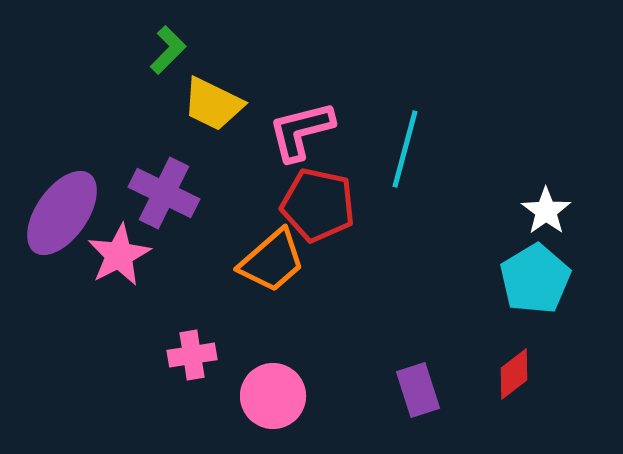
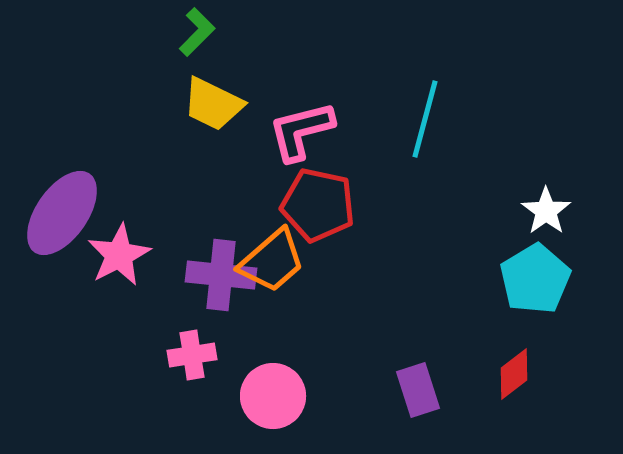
green L-shape: moved 29 px right, 18 px up
cyan line: moved 20 px right, 30 px up
purple cross: moved 57 px right, 82 px down; rotated 20 degrees counterclockwise
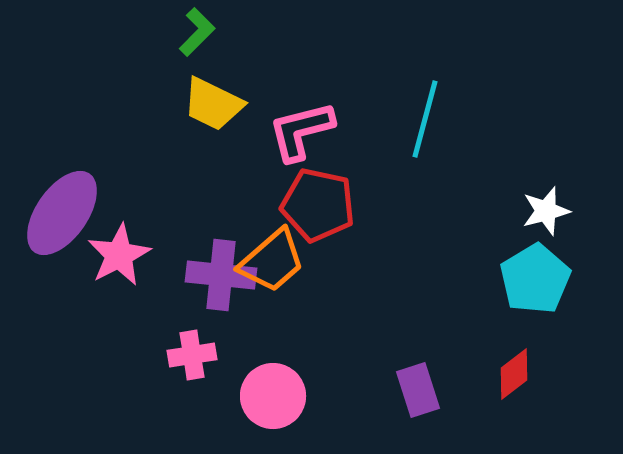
white star: rotated 21 degrees clockwise
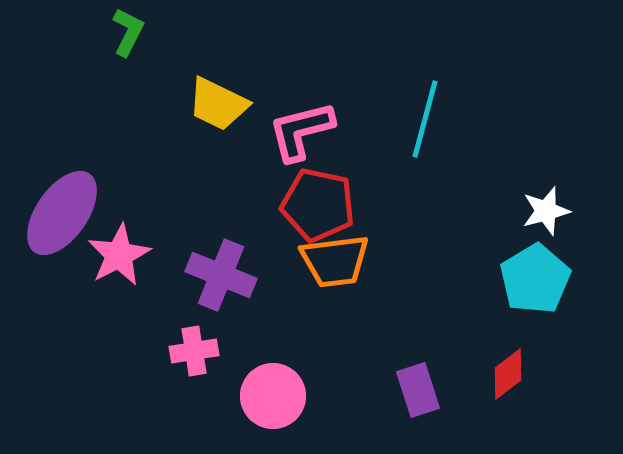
green L-shape: moved 69 px left; rotated 18 degrees counterclockwise
yellow trapezoid: moved 5 px right
orange trapezoid: moved 63 px right; rotated 34 degrees clockwise
purple cross: rotated 16 degrees clockwise
pink cross: moved 2 px right, 4 px up
red diamond: moved 6 px left
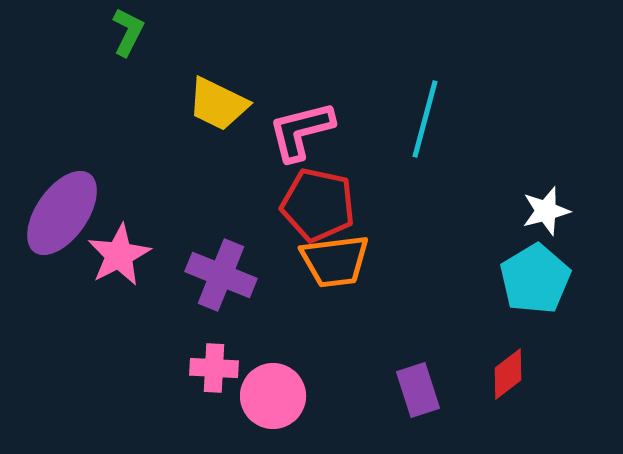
pink cross: moved 20 px right, 17 px down; rotated 12 degrees clockwise
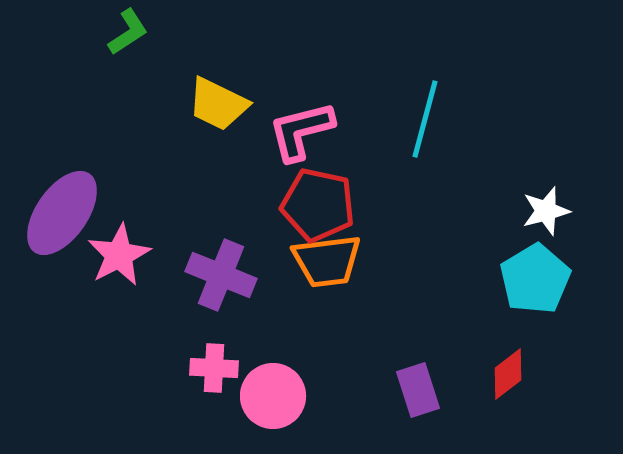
green L-shape: rotated 30 degrees clockwise
orange trapezoid: moved 8 px left
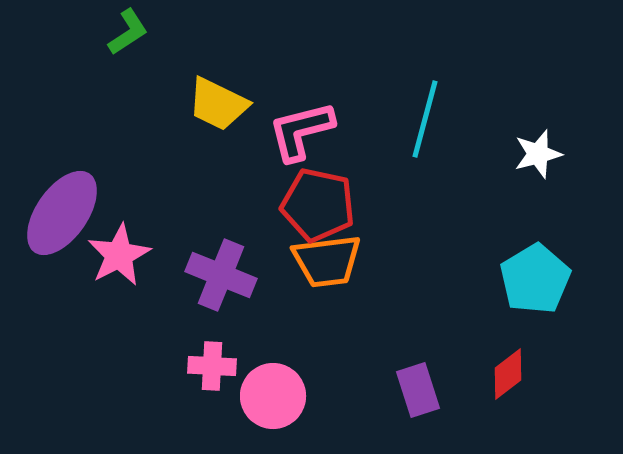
white star: moved 8 px left, 57 px up
pink cross: moved 2 px left, 2 px up
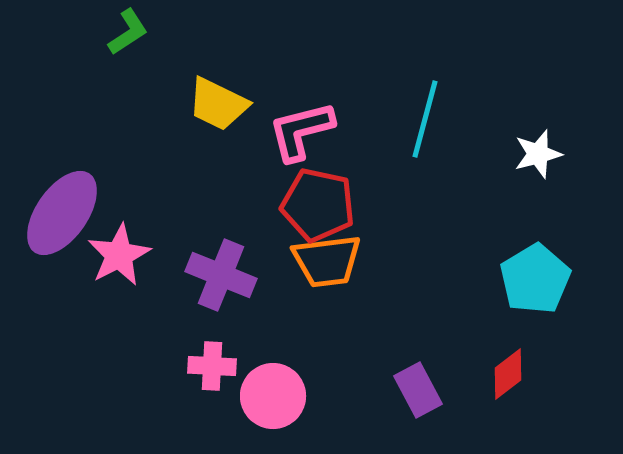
purple rectangle: rotated 10 degrees counterclockwise
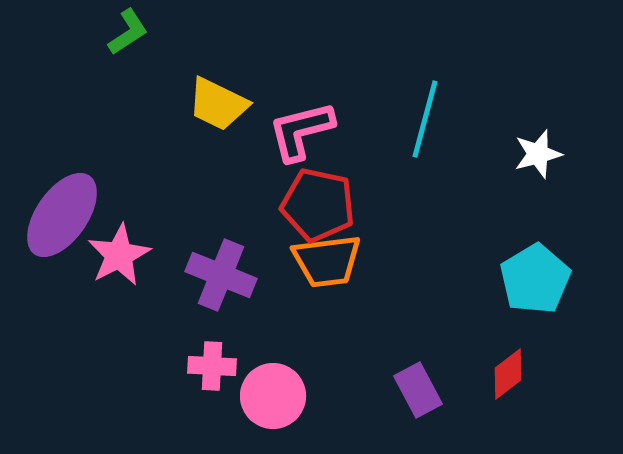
purple ellipse: moved 2 px down
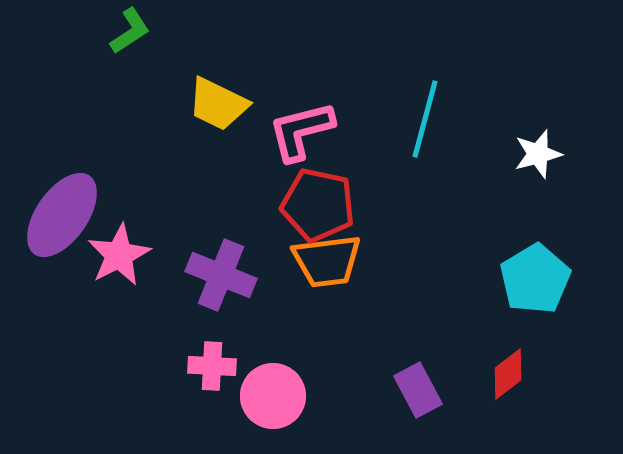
green L-shape: moved 2 px right, 1 px up
